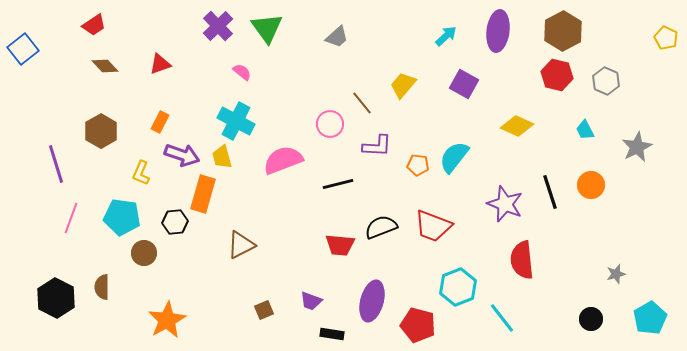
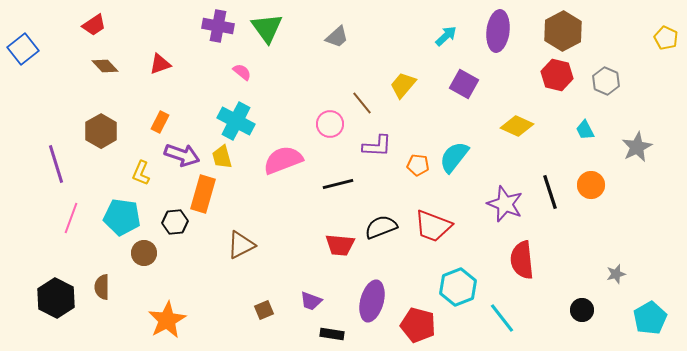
purple cross at (218, 26): rotated 36 degrees counterclockwise
black circle at (591, 319): moved 9 px left, 9 px up
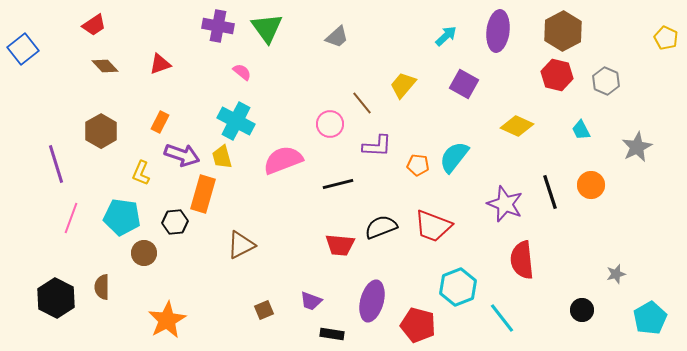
cyan trapezoid at (585, 130): moved 4 px left
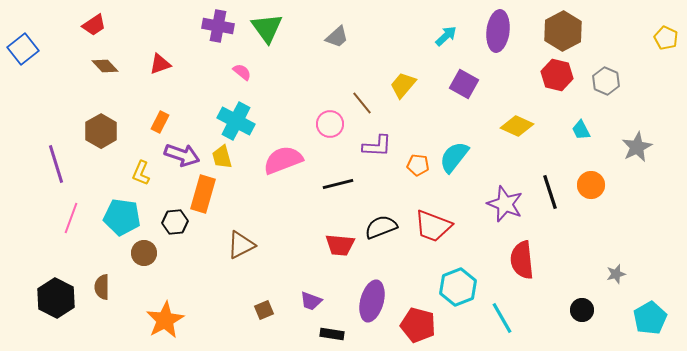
cyan line at (502, 318): rotated 8 degrees clockwise
orange star at (167, 320): moved 2 px left
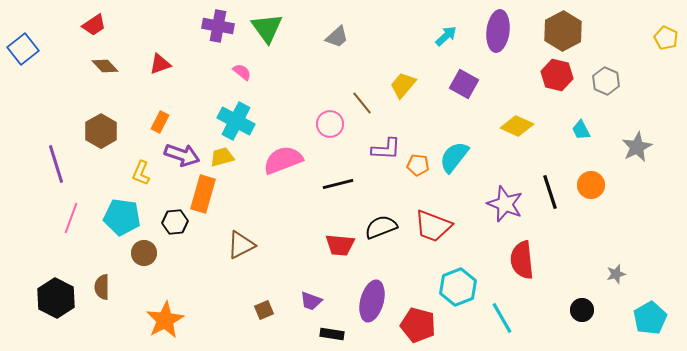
purple L-shape at (377, 146): moved 9 px right, 3 px down
yellow trapezoid at (222, 157): rotated 90 degrees clockwise
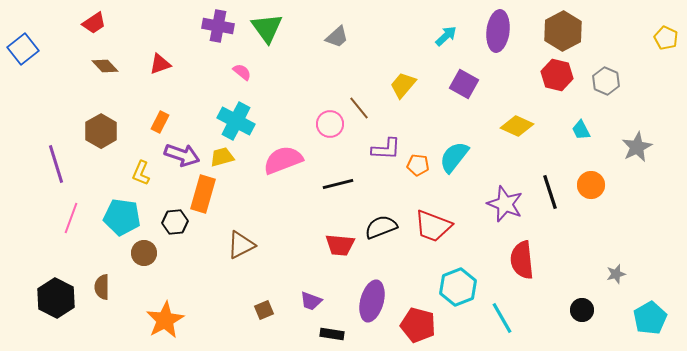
red trapezoid at (94, 25): moved 2 px up
brown line at (362, 103): moved 3 px left, 5 px down
